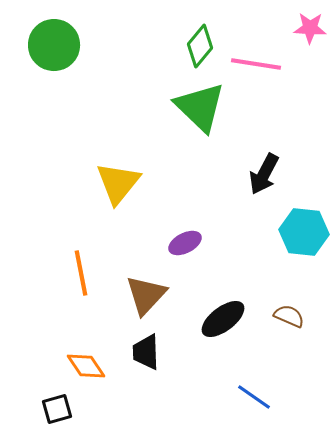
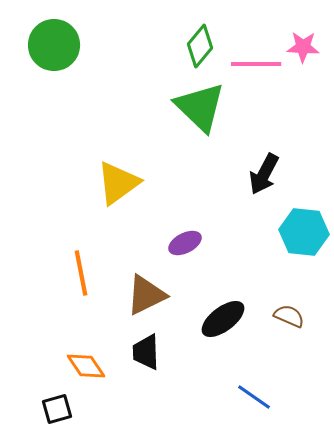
pink star: moved 7 px left, 19 px down
pink line: rotated 9 degrees counterclockwise
yellow triangle: rotated 15 degrees clockwise
brown triangle: rotated 21 degrees clockwise
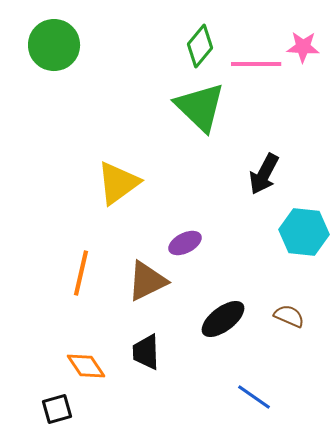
orange line: rotated 24 degrees clockwise
brown triangle: moved 1 px right, 14 px up
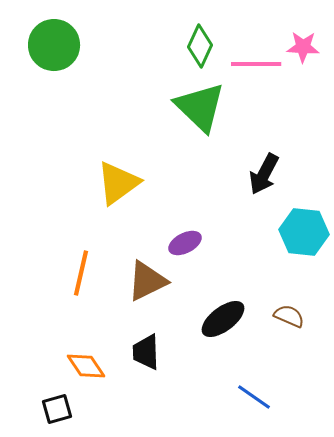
green diamond: rotated 15 degrees counterclockwise
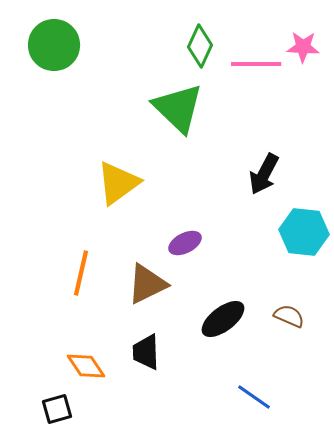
green triangle: moved 22 px left, 1 px down
brown triangle: moved 3 px down
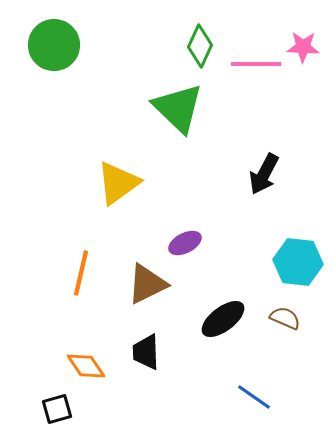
cyan hexagon: moved 6 px left, 30 px down
brown semicircle: moved 4 px left, 2 px down
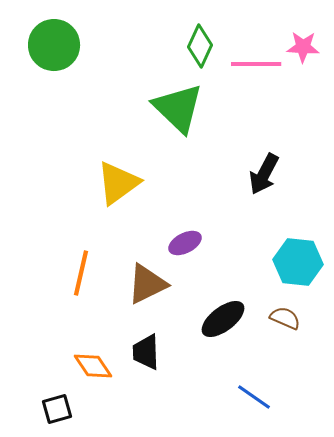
orange diamond: moved 7 px right
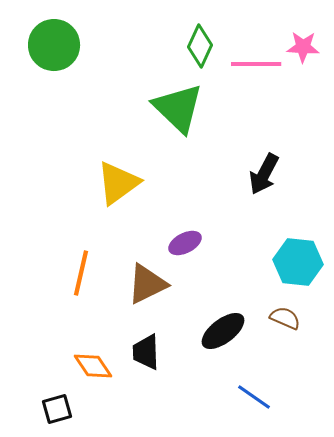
black ellipse: moved 12 px down
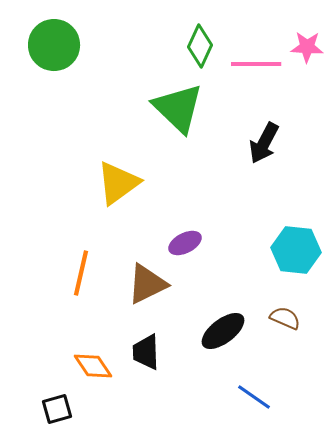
pink star: moved 4 px right
black arrow: moved 31 px up
cyan hexagon: moved 2 px left, 12 px up
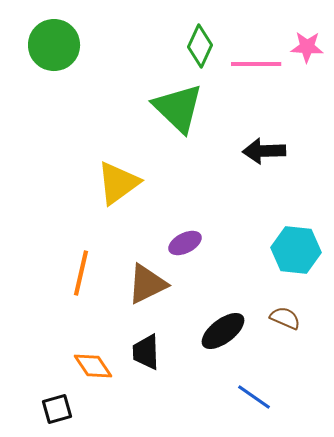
black arrow: moved 8 px down; rotated 60 degrees clockwise
